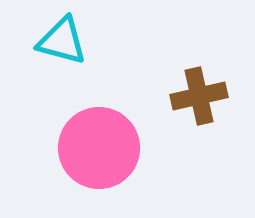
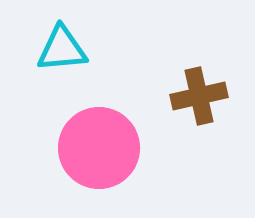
cyan triangle: moved 8 px down; rotated 20 degrees counterclockwise
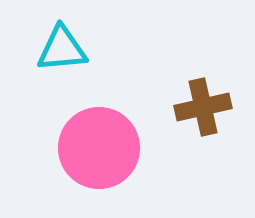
brown cross: moved 4 px right, 11 px down
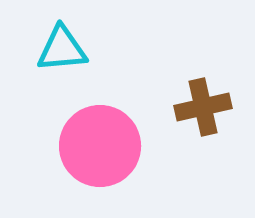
pink circle: moved 1 px right, 2 px up
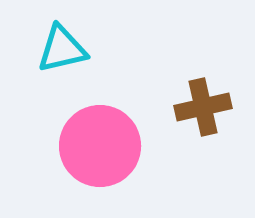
cyan triangle: rotated 8 degrees counterclockwise
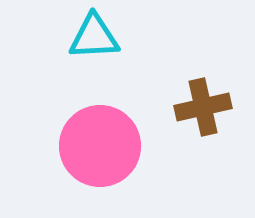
cyan triangle: moved 32 px right, 12 px up; rotated 10 degrees clockwise
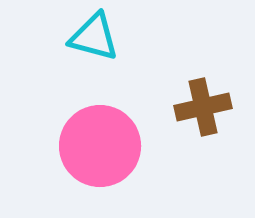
cyan triangle: rotated 18 degrees clockwise
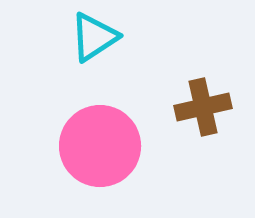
cyan triangle: rotated 48 degrees counterclockwise
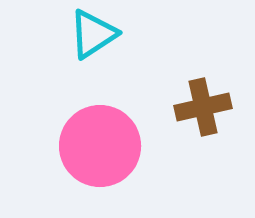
cyan triangle: moved 1 px left, 3 px up
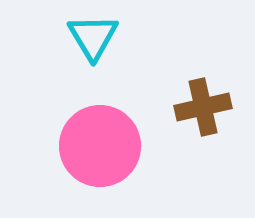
cyan triangle: moved 3 px down; rotated 28 degrees counterclockwise
